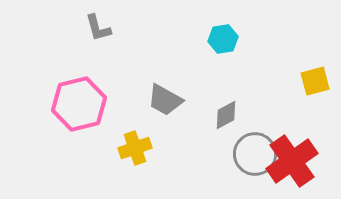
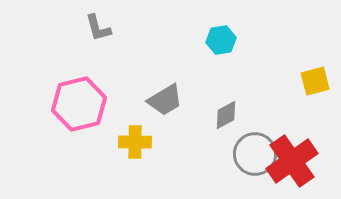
cyan hexagon: moved 2 px left, 1 px down
gray trapezoid: rotated 60 degrees counterclockwise
yellow cross: moved 6 px up; rotated 20 degrees clockwise
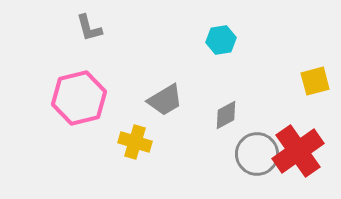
gray L-shape: moved 9 px left
pink hexagon: moved 6 px up
yellow cross: rotated 16 degrees clockwise
gray circle: moved 2 px right
red cross: moved 6 px right, 10 px up
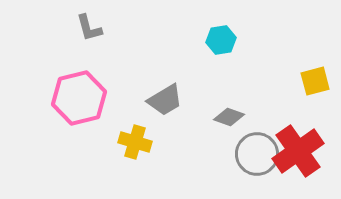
gray diamond: moved 3 px right, 2 px down; rotated 48 degrees clockwise
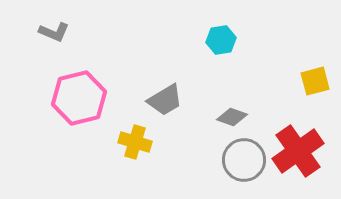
gray L-shape: moved 35 px left, 4 px down; rotated 52 degrees counterclockwise
gray diamond: moved 3 px right
gray circle: moved 13 px left, 6 px down
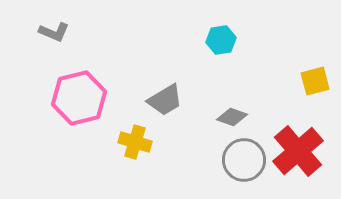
red cross: rotated 6 degrees counterclockwise
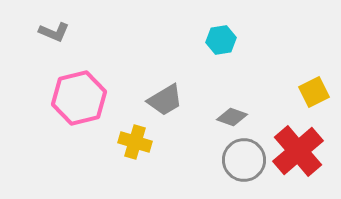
yellow square: moved 1 px left, 11 px down; rotated 12 degrees counterclockwise
